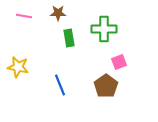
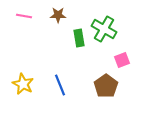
brown star: moved 2 px down
green cross: rotated 30 degrees clockwise
green rectangle: moved 10 px right
pink square: moved 3 px right, 2 px up
yellow star: moved 5 px right, 17 px down; rotated 15 degrees clockwise
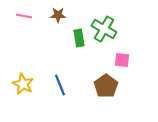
pink square: rotated 28 degrees clockwise
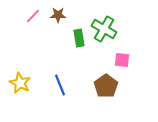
pink line: moved 9 px right; rotated 56 degrees counterclockwise
yellow star: moved 3 px left, 1 px up
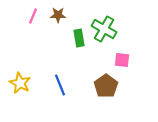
pink line: rotated 21 degrees counterclockwise
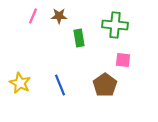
brown star: moved 1 px right, 1 px down
green cross: moved 11 px right, 4 px up; rotated 25 degrees counterclockwise
pink square: moved 1 px right
brown pentagon: moved 1 px left, 1 px up
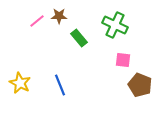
pink line: moved 4 px right, 5 px down; rotated 28 degrees clockwise
green cross: rotated 20 degrees clockwise
green rectangle: rotated 30 degrees counterclockwise
brown pentagon: moved 35 px right; rotated 15 degrees counterclockwise
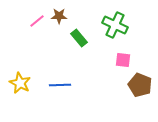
blue line: rotated 70 degrees counterclockwise
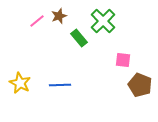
brown star: rotated 21 degrees counterclockwise
green cross: moved 12 px left, 4 px up; rotated 20 degrees clockwise
